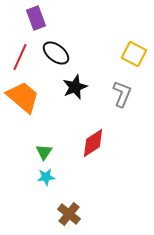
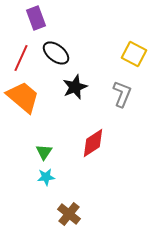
red line: moved 1 px right, 1 px down
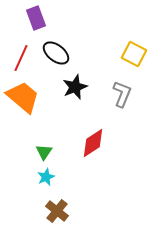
cyan star: rotated 18 degrees counterclockwise
brown cross: moved 12 px left, 3 px up
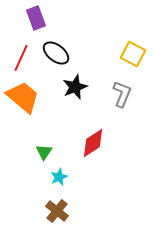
yellow square: moved 1 px left
cyan star: moved 13 px right
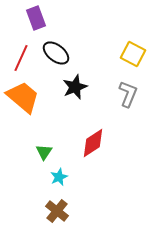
gray L-shape: moved 6 px right
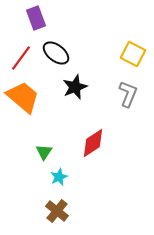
red line: rotated 12 degrees clockwise
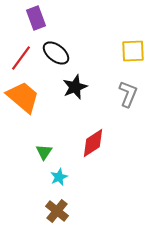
yellow square: moved 3 px up; rotated 30 degrees counterclockwise
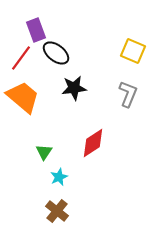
purple rectangle: moved 12 px down
yellow square: rotated 25 degrees clockwise
black star: moved 1 px left, 1 px down; rotated 15 degrees clockwise
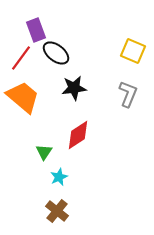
red diamond: moved 15 px left, 8 px up
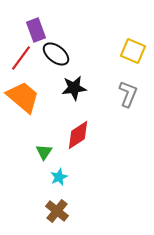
black ellipse: moved 1 px down
